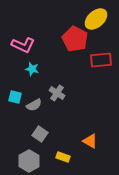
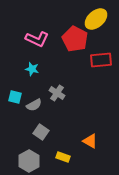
pink L-shape: moved 14 px right, 6 px up
gray square: moved 1 px right, 2 px up
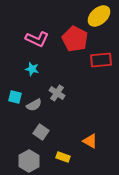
yellow ellipse: moved 3 px right, 3 px up
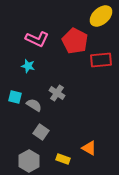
yellow ellipse: moved 2 px right
red pentagon: moved 2 px down
cyan star: moved 4 px left, 3 px up
gray semicircle: rotated 119 degrees counterclockwise
orange triangle: moved 1 px left, 7 px down
yellow rectangle: moved 2 px down
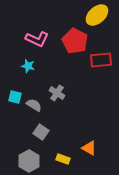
yellow ellipse: moved 4 px left, 1 px up
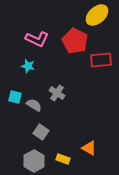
gray hexagon: moved 5 px right
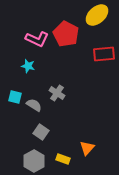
red pentagon: moved 9 px left, 7 px up
red rectangle: moved 3 px right, 6 px up
orange triangle: moved 2 px left; rotated 42 degrees clockwise
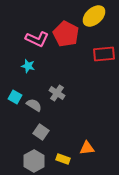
yellow ellipse: moved 3 px left, 1 px down
cyan square: rotated 16 degrees clockwise
orange triangle: rotated 42 degrees clockwise
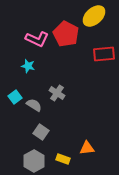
cyan square: rotated 24 degrees clockwise
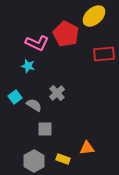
pink L-shape: moved 4 px down
gray cross: rotated 14 degrees clockwise
gray square: moved 4 px right, 3 px up; rotated 35 degrees counterclockwise
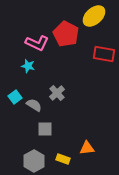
red rectangle: rotated 15 degrees clockwise
